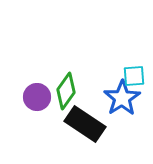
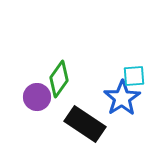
green diamond: moved 7 px left, 12 px up
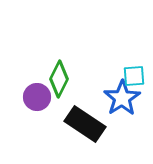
green diamond: rotated 9 degrees counterclockwise
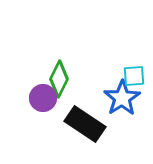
purple circle: moved 6 px right, 1 px down
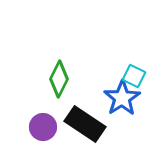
cyan square: rotated 30 degrees clockwise
purple circle: moved 29 px down
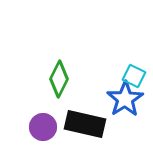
blue star: moved 3 px right, 1 px down
black rectangle: rotated 21 degrees counterclockwise
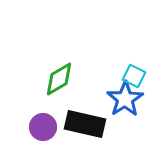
green diamond: rotated 33 degrees clockwise
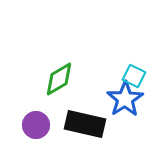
purple circle: moved 7 px left, 2 px up
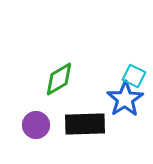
black rectangle: rotated 15 degrees counterclockwise
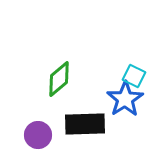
green diamond: rotated 9 degrees counterclockwise
purple circle: moved 2 px right, 10 px down
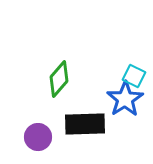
green diamond: rotated 9 degrees counterclockwise
purple circle: moved 2 px down
